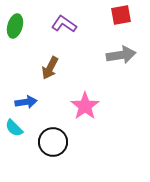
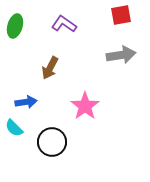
black circle: moved 1 px left
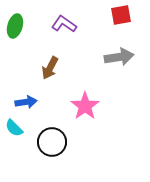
gray arrow: moved 2 px left, 2 px down
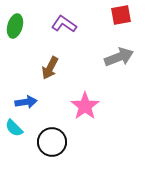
gray arrow: rotated 12 degrees counterclockwise
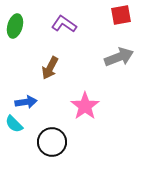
cyan semicircle: moved 4 px up
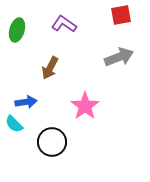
green ellipse: moved 2 px right, 4 px down
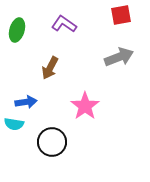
cyan semicircle: rotated 36 degrees counterclockwise
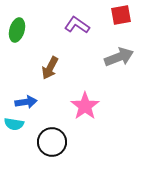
purple L-shape: moved 13 px right, 1 px down
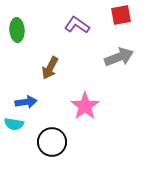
green ellipse: rotated 20 degrees counterclockwise
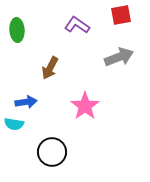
black circle: moved 10 px down
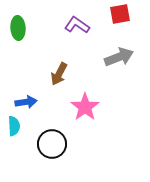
red square: moved 1 px left, 1 px up
green ellipse: moved 1 px right, 2 px up
brown arrow: moved 9 px right, 6 px down
pink star: moved 1 px down
cyan semicircle: moved 2 px down; rotated 102 degrees counterclockwise
black circle: moved 8 px up
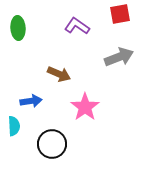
purple L-shape: moved 1 px down
brown arrow: rotated 95 degrees counterclockwise
blue arrow: moved 5 px right, 1 px up
